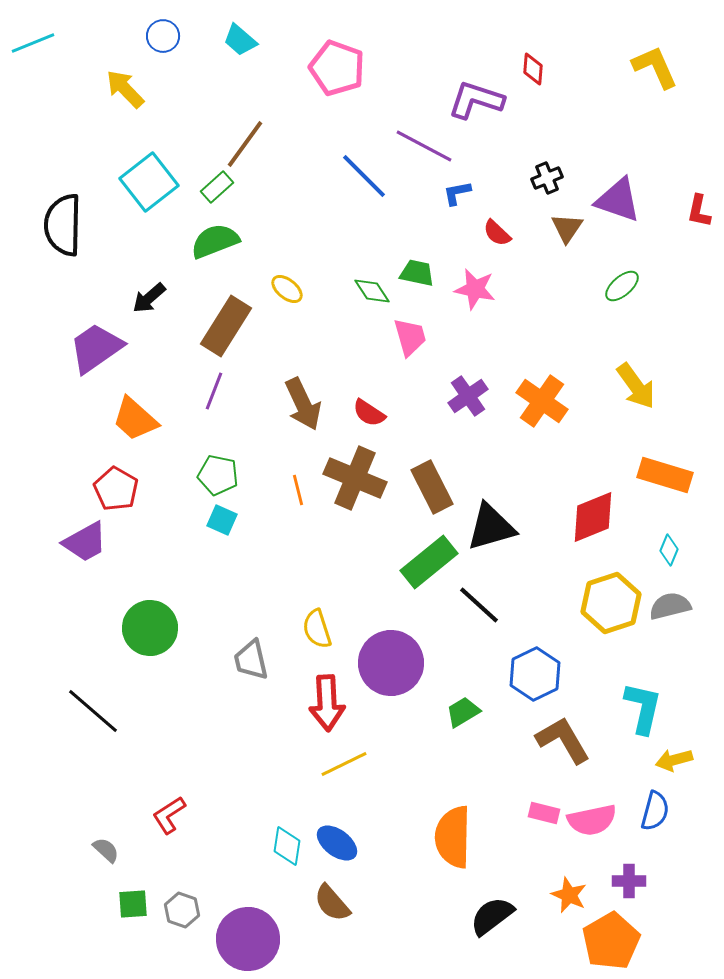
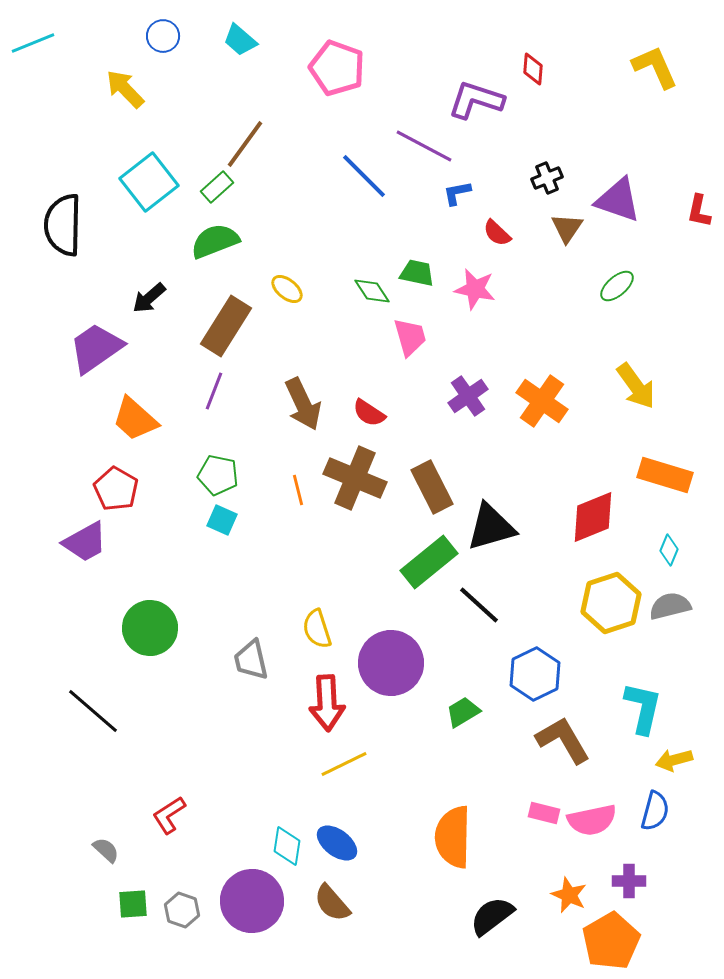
green ellipse at (622, 286): moved 5 px left
purple circle at (248, 939): moved 4 px right, 38 px up
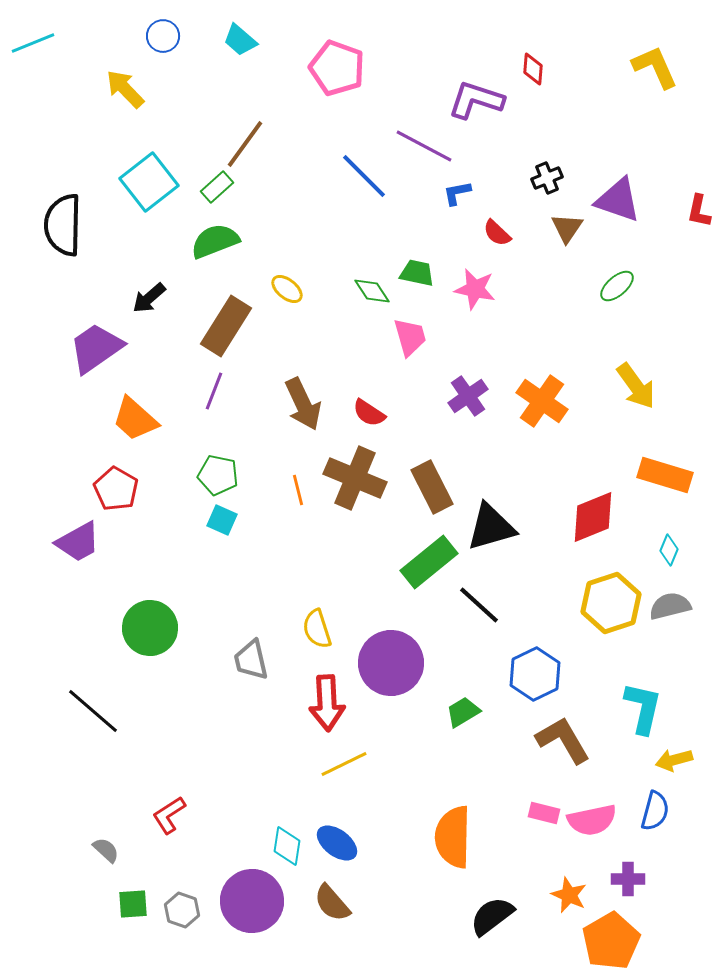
purple trapezoid at (85, 542): moved 7 px left
purple cross at (629, 881): moved 1 px left, 2 px up
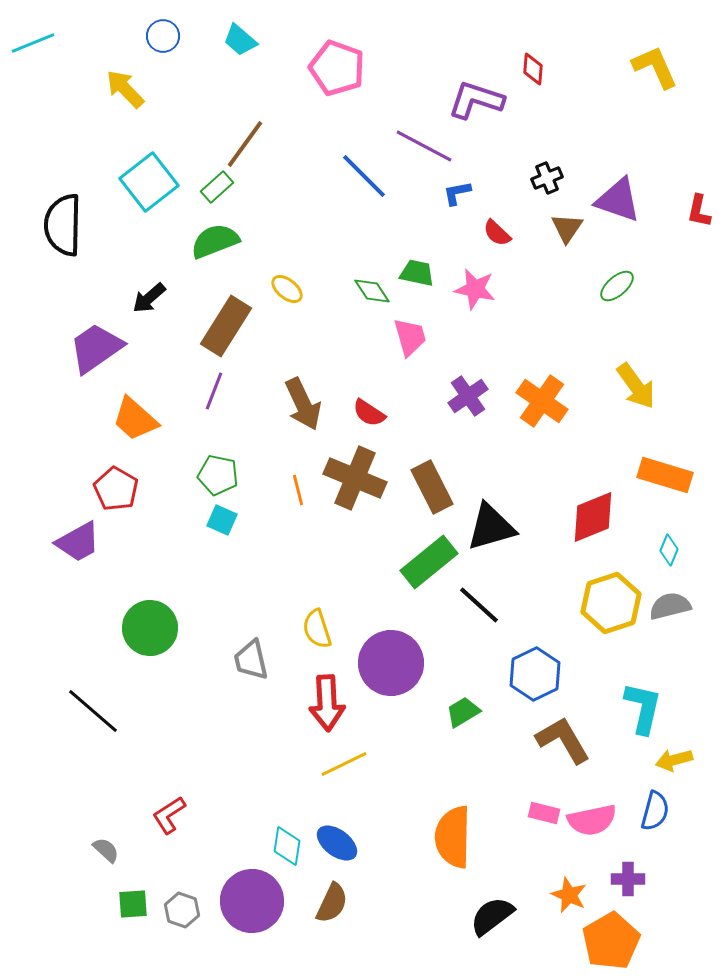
brown semicircle at (332, 903): rotated 114 degrees counterclockwise
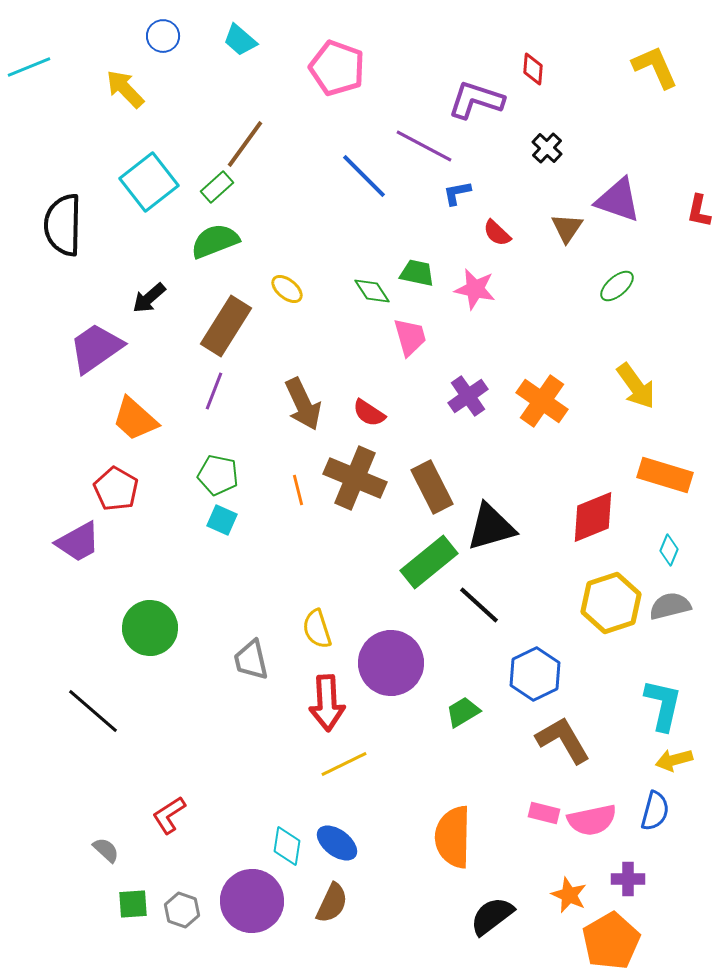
cyan line at (33, 43): moved 4 px left, 24 px down
black cross at (547, 178): moved 30 px up; rotated 24 degrees counterclockwise
cyan L-shape at (643, 708): moved 20 px right, 3 px up
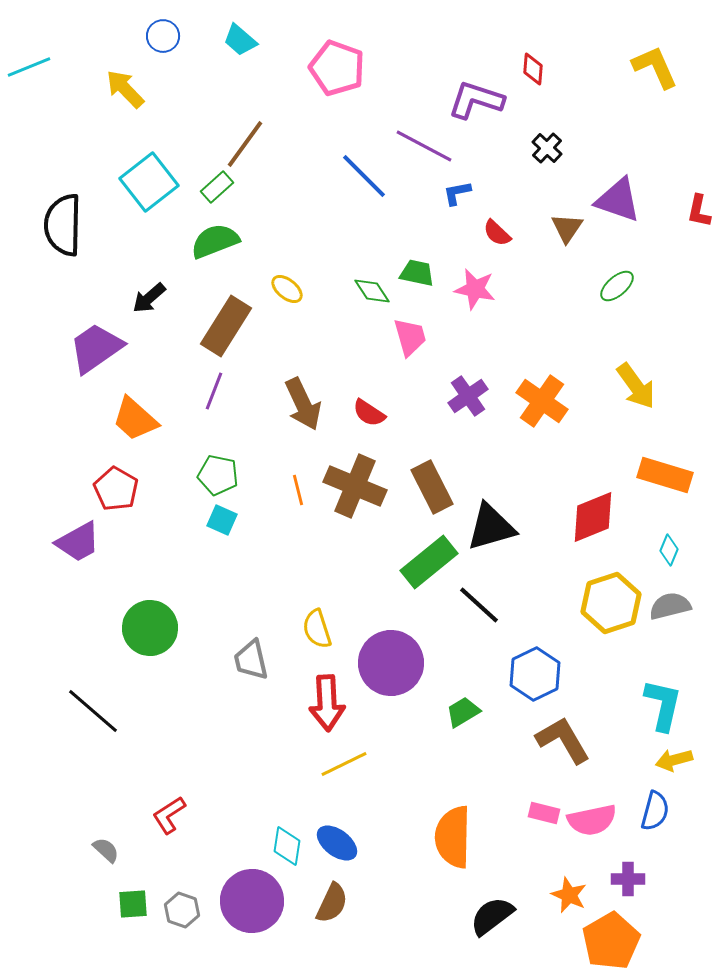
brown cross at (355, 478): moved 8 px down
